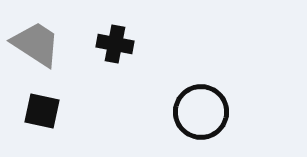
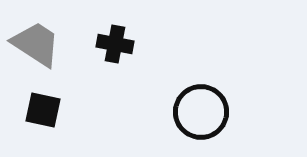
black square: moved 1 px right, 1 px up
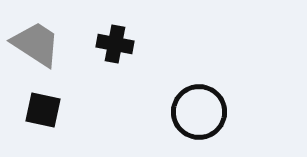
black circle: moved 2 px left
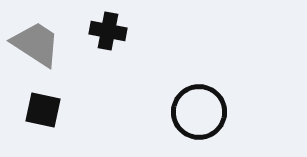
black cross: moved 7 px left, 13 px up
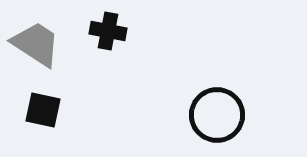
black circle: moved 18 px right, 3 px down
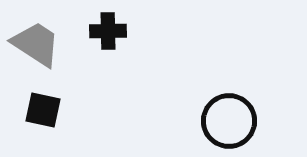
black cross: rotated 12 degrees counterclockwise
black circle: moved 12 px right, 6 px down
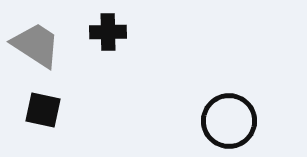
black cross: moved 1 px down
gray trapezoid: moved 1 px down
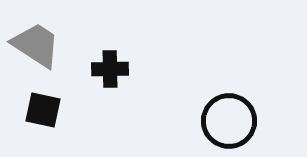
black cross: moved 2 px right, 37 px down
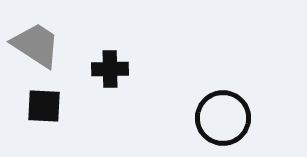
black square: moved 1 px right, 4 px up; rotated 9 degrees counterclockwise
black circle: moved 6 px left, 3 px up
